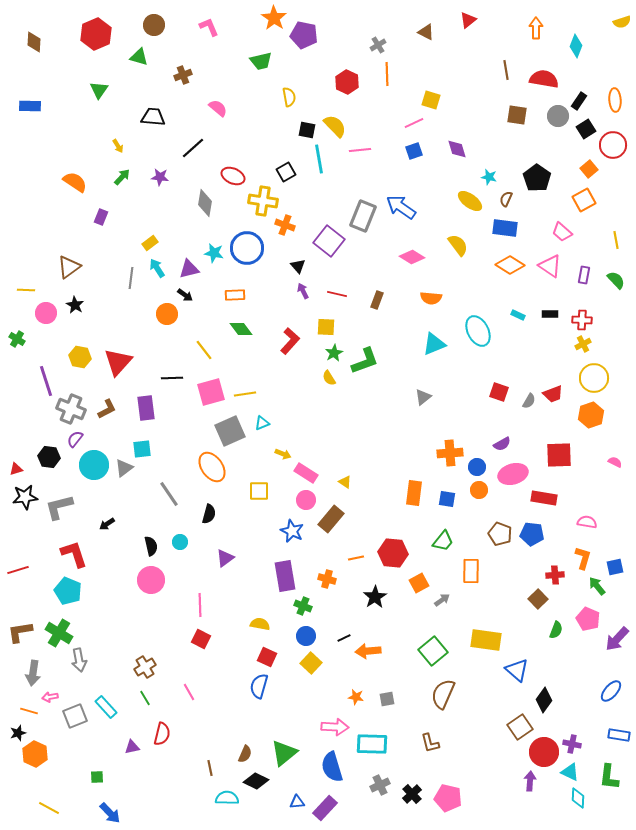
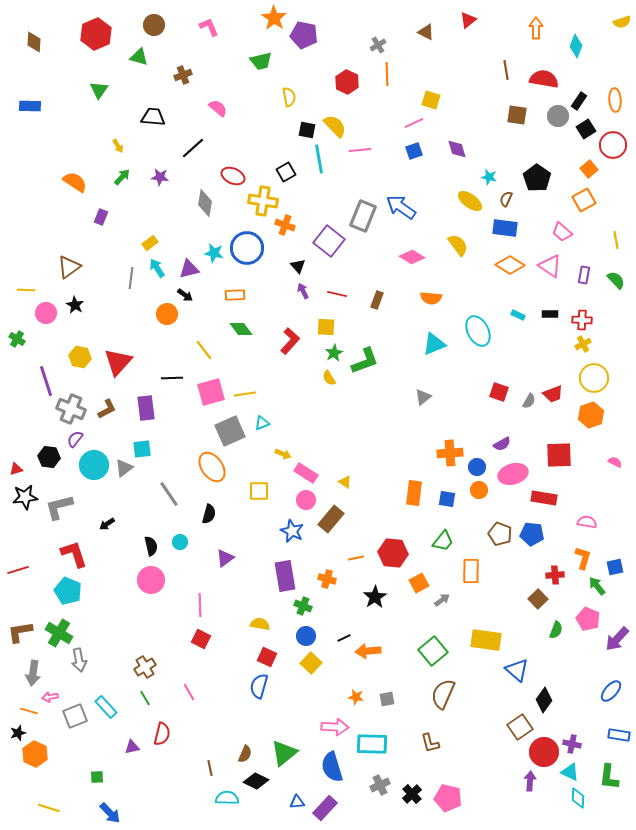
yellow line at (49, 808): rotated 10 degrees counterclockwise
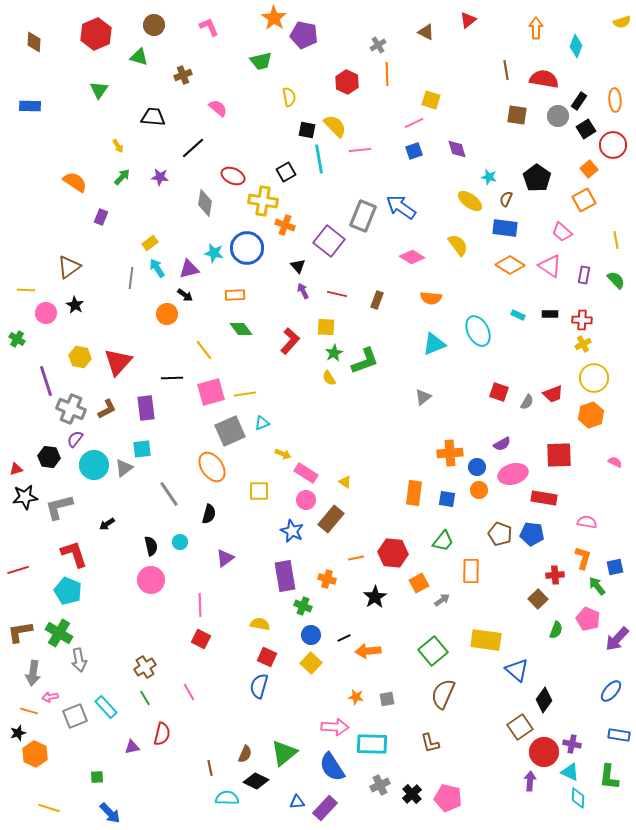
gray semicircle at (529, 401): moved 2 px left, 1 px down
blue circle at (306, 636): moved 5 px right, 1 px up
blue semicircle at (332, 767): rotated 16 degrees counterclockwise
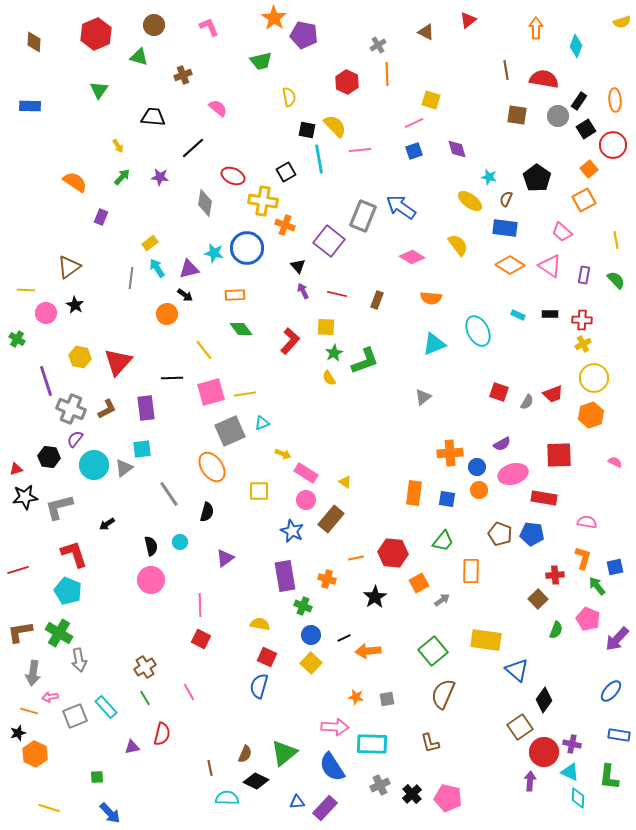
black semicircle at (209, 514): moved 2 px left, 2 px up
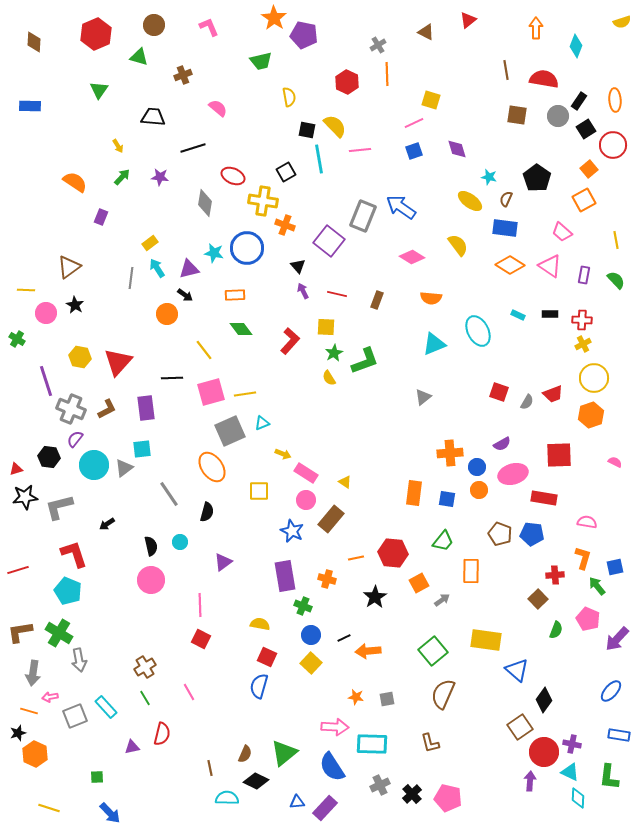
black line at (193, 148): rotated 25 degrees clockwise
purple triangle at (225, 558): moved 2 px left, 4 px down
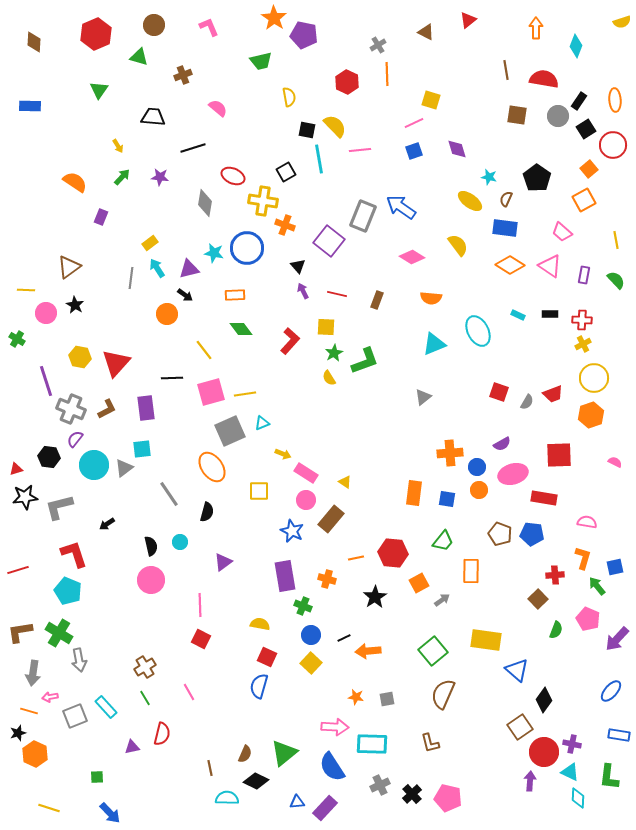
red triangle at (118, 362): moved 2 px left, 1 px down
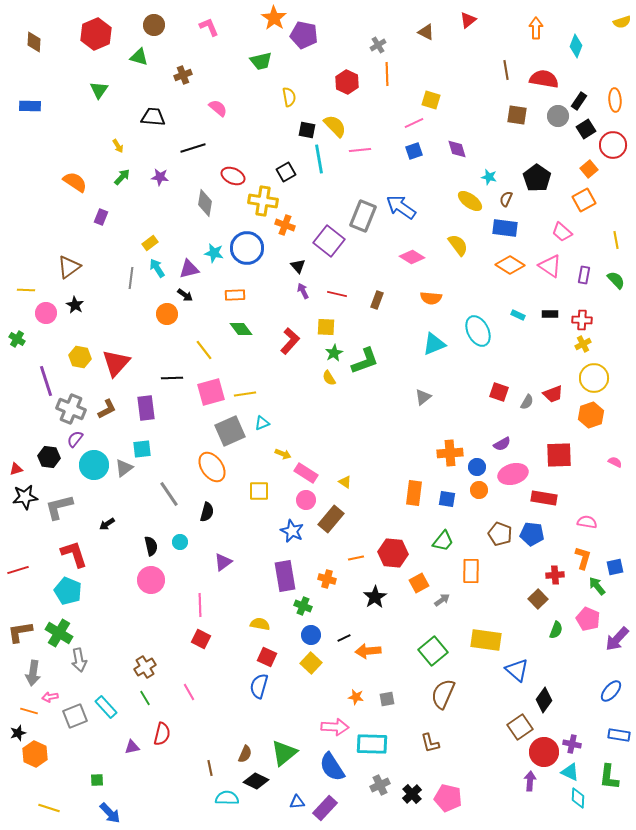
green square at (97, 777): moved 3 px down
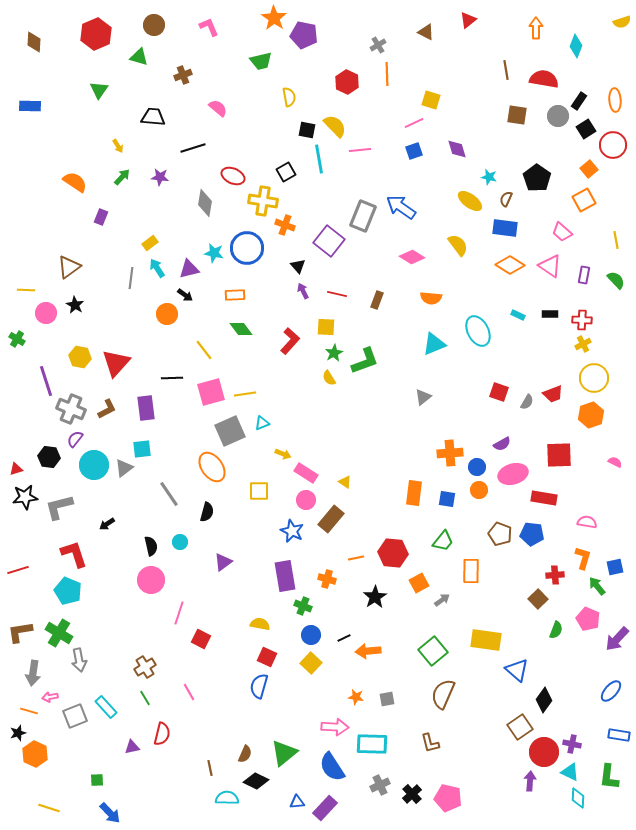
pink line at (200, 605): moved 21 px left, 8 px down; rotated 20 degrees clockwise
